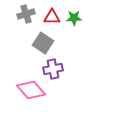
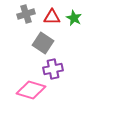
green star: rotated 28 degrees clockwise
pink diamond: rotated 32 degrees counterclockwise
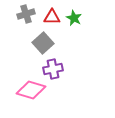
gray square: rotated 15 degrees clockwise
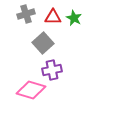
red triangle: moved 1 px right
purple cross: moved 1 px left, 1 px down
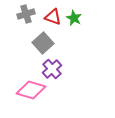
red triangle: rotated 18 degrees clockwise
purple cross: moved 1 px up; rotated 30 degrees counterclockwise
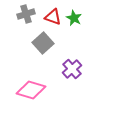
purple cross: moved 20 px right
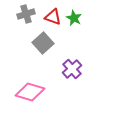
pink diamond: moved 1 px left, 2 px down
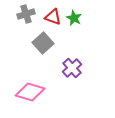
purple cross: moved 1 px up
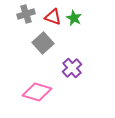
pink diamond: moved 7 px right
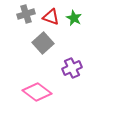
red triangle: moved 2 px left
purple cross: rotated 18 degrees clockwise
pink diamond: rotated 20 degrees clockwise
